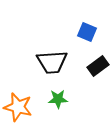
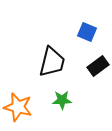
black trapezoid: rotated 72 degrees counterclockwise
green star: moved 4 px right, 1 px down
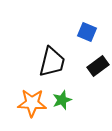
green star: rotated 18 degrees counterclockwise
orange star: moved 14 px right, 4 px up; rotated 12 degrees counterclockwise
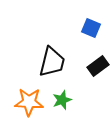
blue square: moved 4 px right, 4 px up
orange star: moved 3 px left, 1 px up
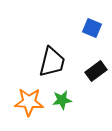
blue square: moved 1 px right
black rectangle: moved 2 px left, 5 px down
green star: rotated 12 degrees clockwise
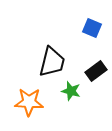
green star: moved 9 px right, 9 px up; rotated 24 degrees clockwise
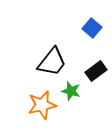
blue square: rotated 18 degrees clockwise
black trapezoid: rotated 24 degrees clockwise
orange star: moved 13 px right, 3 px down; rotated 16 degrees counterclockwise
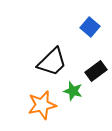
blue square: moved 2 px left, 1 px up
black trapezoid: rotated 8 degrees clockwise
green star: moved 2 px right
